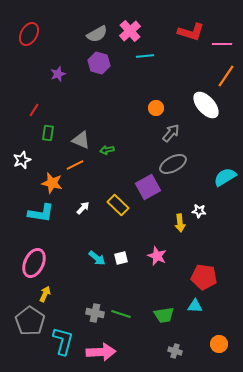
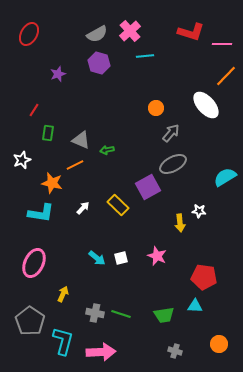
orange line at (226, 76): rotated 10 degrees clockwise
yellow arrow at (45, 294): moved 18 px right
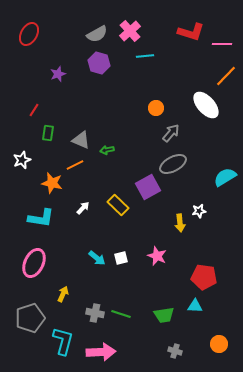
white star at (199, 211): rotated 16 degrees counterclockwise
cyan L-shape at (41, 213): moved 5 px down
gray pentagon at (30, 321): moved 3 px up; rotated 20 degrees clockwise
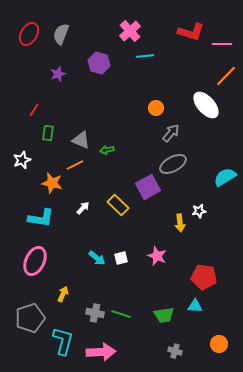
gray semicircle at (97, 34): moved 36 px left; rotated 140 degrees clockwise
pink ellipse at (34, 263): moved 1 px right, 2 px up
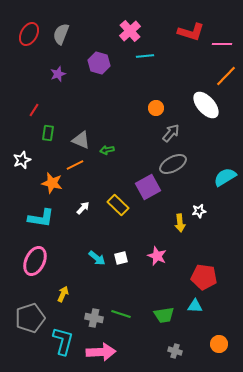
gray cross at (95, 313): moved 1 px left, 5 px down
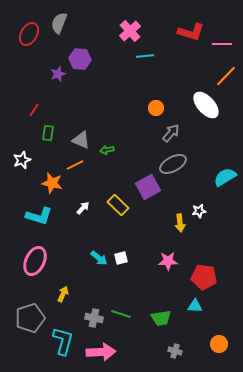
gray semicircle at (61, 34): moved 2 px left, 11 px up
purple hexagon at (99, 63): moved 19 px left, 4 px up; rotated 10 degrees counterclockwise
cyan L-shape at (41, 218): moved 2 px left, 2 px up; rotated 8 degrees clockwise
pink star at (157, 256): moved 11 px right, 5 px down; rotated 24 degrees counterclockwise
cyan arrow at (97, 258): moved 2 px right
green trapezoid at (164, 315): moved 3 px left, 3 px down
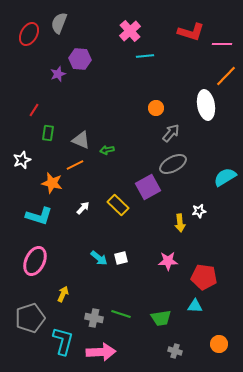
white ellipse at (206, 105): rotated 32 degrees clockwise
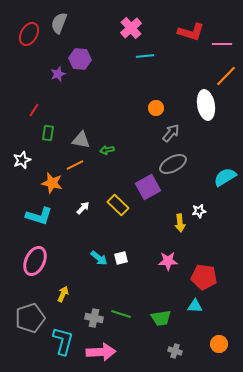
pink cross at (130, 31): moved 1 px right, 3 px up
gray triangle at (81, 140): rotated 12 degrees counterclockwise
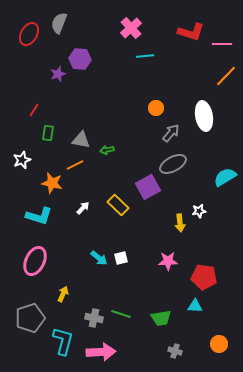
white ellipse at (206, 105): moved 2 px left, 11 px down
